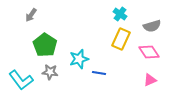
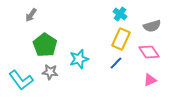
blue line: moved 17 px right, 10 px up; rotated 56 degrees counterclockwise
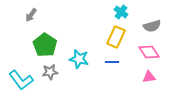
cyan cross: moved 1 px right, 2 px up
yellow rectangle: moved 5 px left, 2 px up
cyan star: rotated 30 degrees clockwise
blue line: moved 4 px left, 1 px up; rotated 48 degrees clockwise
gray star: rotated 14 degrees counterclockwise
pink triangle: moved 1 px left, 3 px up; rotated 16 degrees clockwise
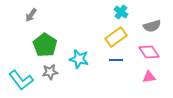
yellow rectangle: rotated 30 degrees clockwise
blue line: moved 4 px right, 2 px up
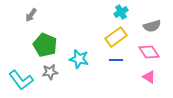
cyan cross: rotated 24 degrees clockwise
green pentagon: rotated 10 degrees counterclockwise
pink triangle: rotated 40 degrees clockwise
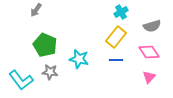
gray arrow: moved 5 px right, 5 px up
yellow rectangle: rotated 15 degrees counterclockwise
gray star: rotated 14 degrees clockwise
pink triangle: rotated 40 degrees clockwise
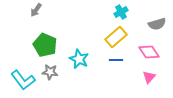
gray semicircle: moved 5 px right, 2 px up
yellow rectangle: rotated 10 degrees clockwise
cyan star: rotated 12 degrees clockwise
cyan L-shape: moved 2 px right
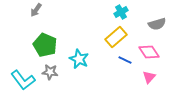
blue line: moved 9 px right; rotated 24 degrees clockwise
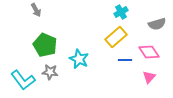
gray arrow: rotated 64 degrees counterclockwise
blue line: rotated 24 degrees counterclockwise
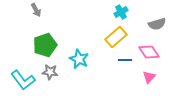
green pentagon: rotated 30 degrees clockwise
